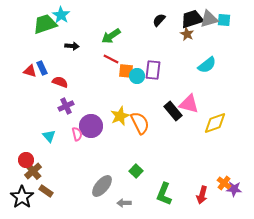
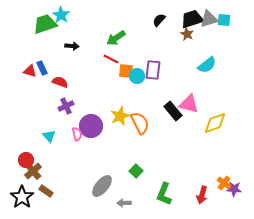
green arrow: moved 5 px right, 2 px down
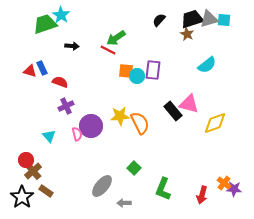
red line: moved 3 px left, 9 px up
yellow star: rotated 18 degrees clockwise
green square: moved 2 px left, 3 px up
green L-shape: moved 1 px left, 5 px up
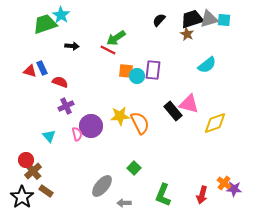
green L-shape: moved 6 px down
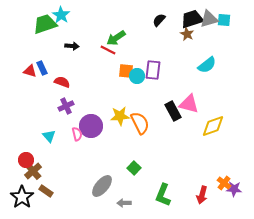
red semicircle: moved 2 px right
black rectangle: rotated 12 degrees clockwise
yellow diamond: moved 2 px left, 3 px down
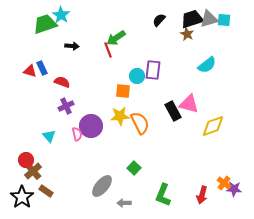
red line: rotated 42 degrees clockwise
orange square: moved 3 px left, 20 px down
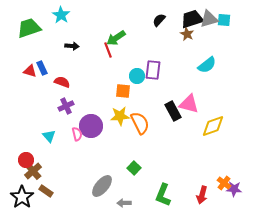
green trapezoid: moved 16 px left, 4 px down
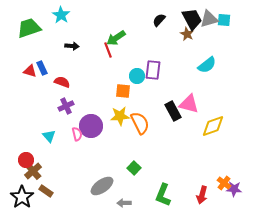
black trapezoid: rotated 80 degrees clockwise
gray ellipse: rotated 15 degrees clockwise
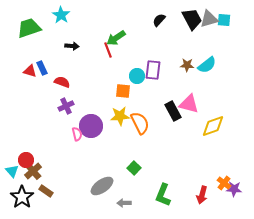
brown star: moved 31 px down; rotated 24 degrees counterclockwise
cyan triangle: moved 37 px left, 35 px down
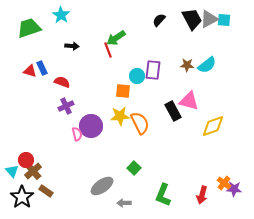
gray triangle: rotated 12 degrees counterclockwise
pink triangle: moved 3 px up
